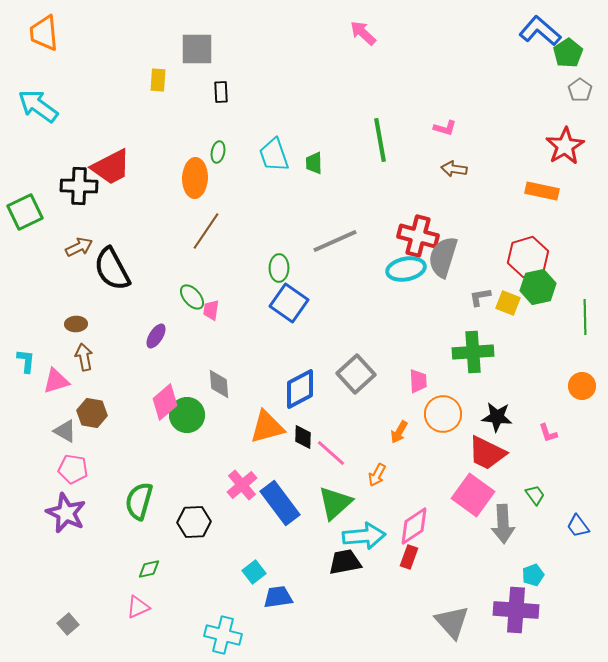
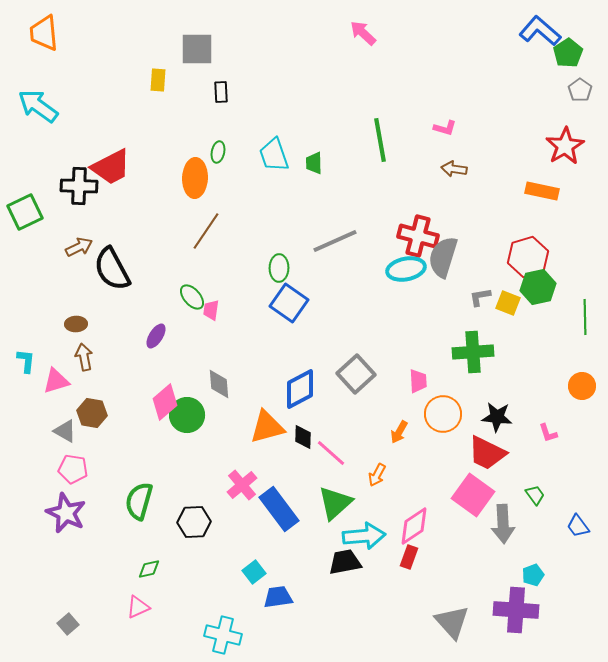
blue rectangle at (280, 503): moved 1 px left, 6 px down
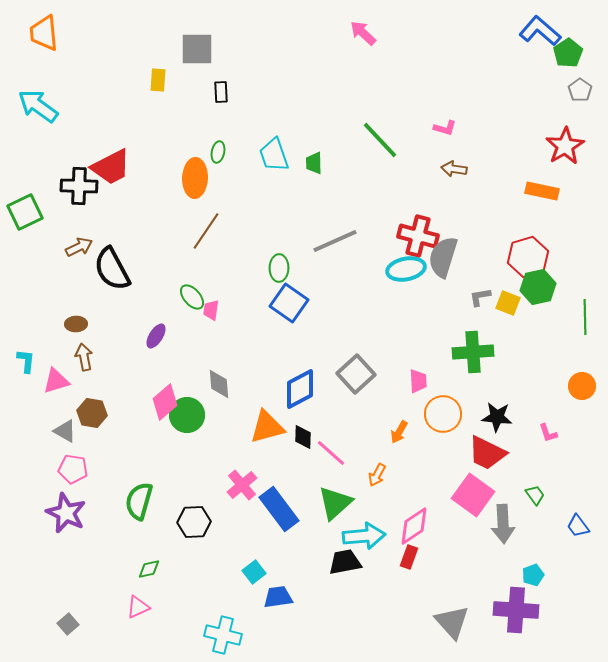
green line at (380, 140): rotated 33 degrees counterclockwise
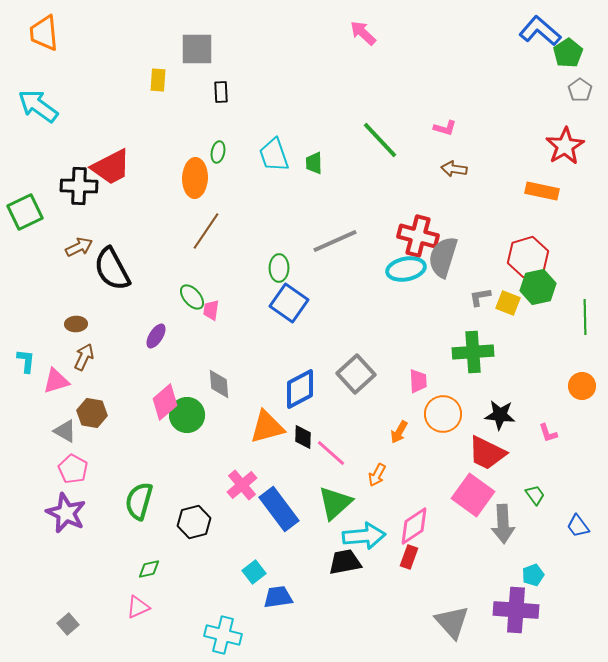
brown arrow at (84, 357): rotated 36 degrees clockwise
black star at (497, 417): moved 3 px right, 2 px up
pink pentagon at (73, 469): rotated 20 degrees clockwise
black hexagon at (194, 522): rotated 12 degrees counterclockwise
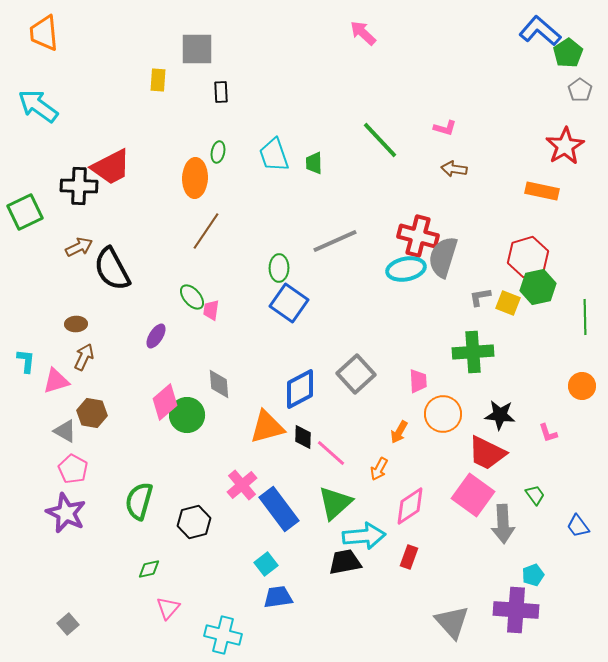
orange arrow at (377, 475): moved 2 px right, 6 px up
pink diamond at (414, 526): moved 4 px left, 20 px up
cyan square at (254, 572): moved 12 px right, 8 px up
pink triangle at (138, 607): moved 30 px right, 1 px down; rotated 25 degrees counterclockwise
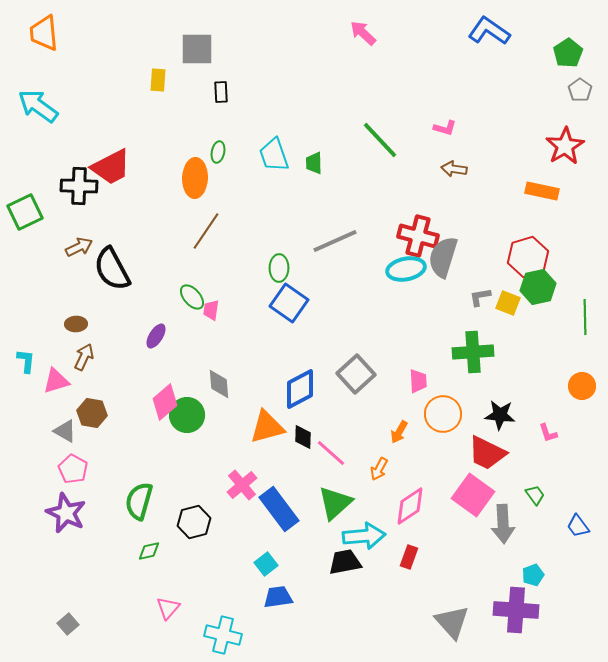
blue L-shape at (540, 31): moved 51 px left; rotated 6 degrees counterclockwise
green diamond at (149, 569): moved 18 px up
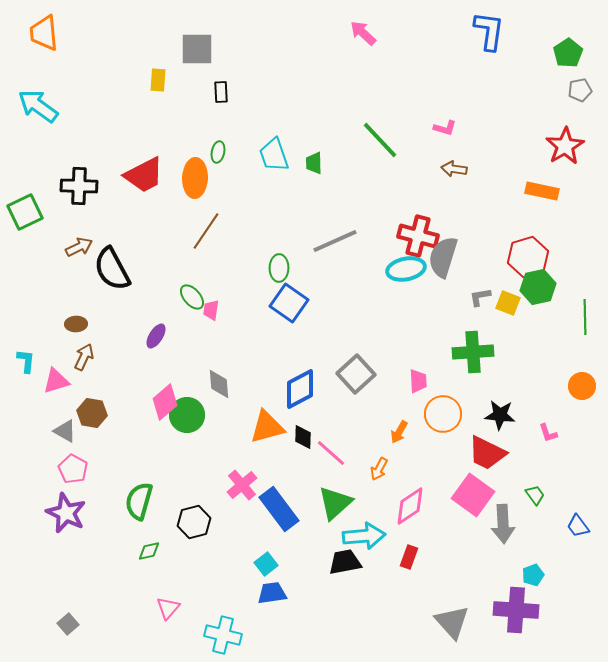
blue L-shape at (489, 31): rotated 63 degrees clockwise
gray pentagon at (580, 90): rotated 25 degrees clockwise
red trapezoid at (111, 167): moved 33 px right, 8 px down
blue trapezoid at (278, 597): moved 6 px left, 4 px up
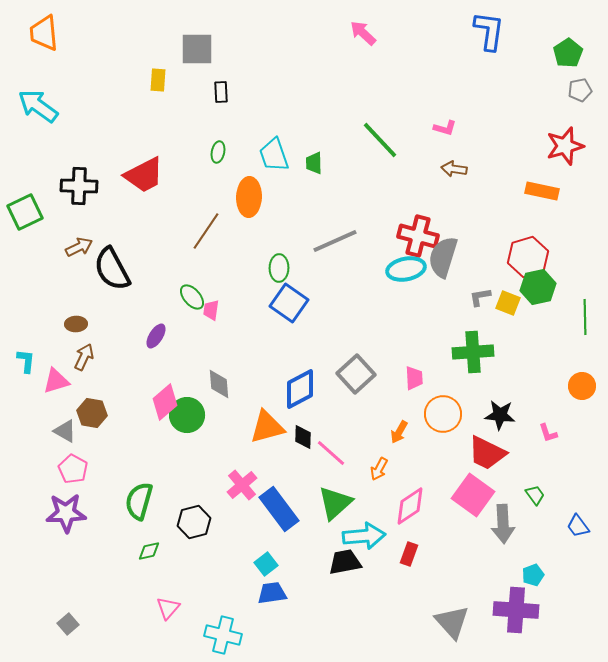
red star at (565, 146): rotated 15 degrees clockwise
orange ellipse at (195, 178): moved 54 px right, 19 px down
pink trapezoid at (418, 381): moved 4 px left, 3 px up
purple star at (66, 513): rotated 27 degrees counterclockwise
red rectangle at (409, 557): moved 3 px up
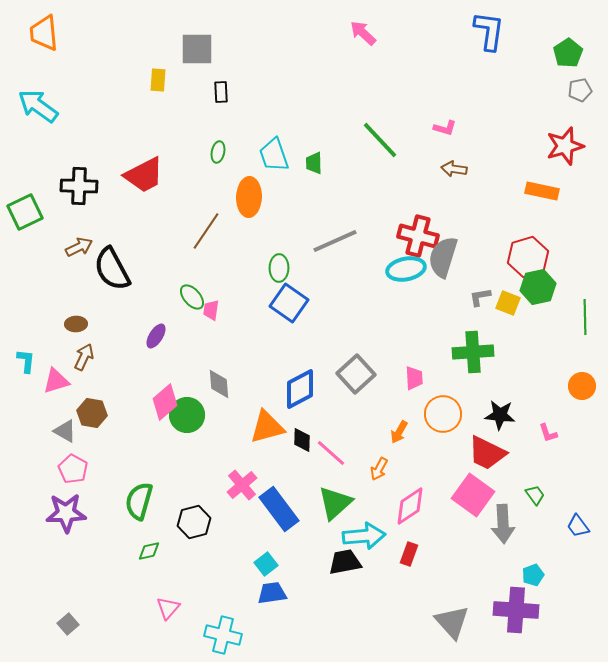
black diamond at (303, 437): moved 1 px left, 3 px down
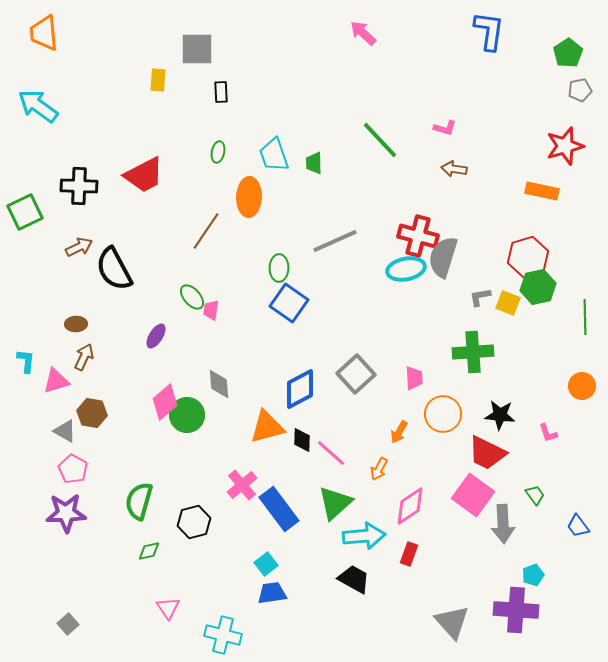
black semicircle at (112, 269): moved 2 px right
black trapezoid at (345, 562): moved 9 px right, 17 px down; rotated 40 degrees clockwise
pink triangle at (168, 608): rotated 15 degrees counterclockwise
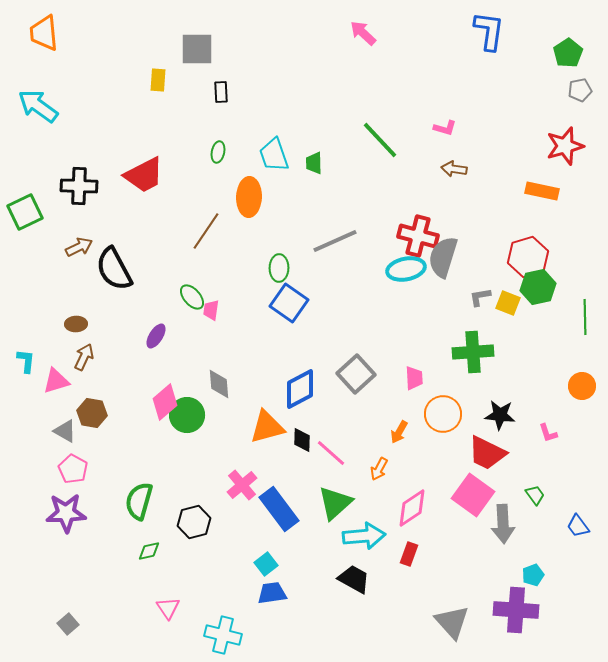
pink diamond at (410, 506): moved 2 px right, 2 px down
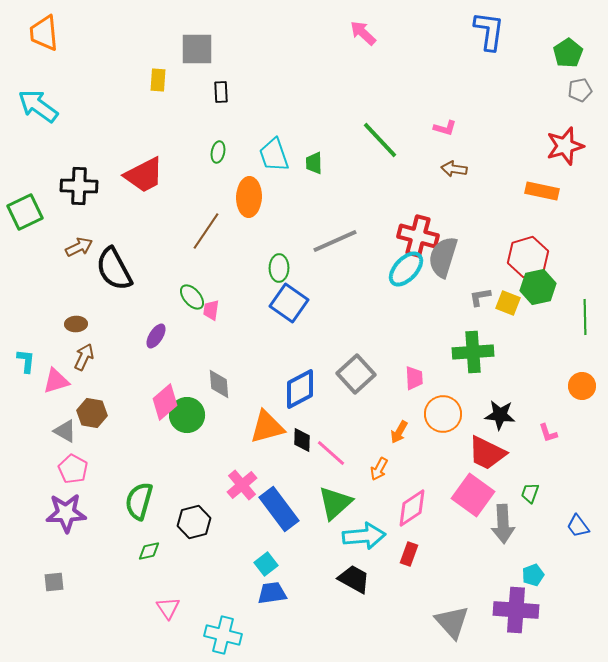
cyan ellipse at (406, 269): rotated 36 degrees counterclockwise
green trapezoid at (535, 495): moved 5 px left, 2 px up; rotated 125 degrees counterclockwise
gray square at (68, 624): moved 14 px left, 42 px up; rotated 35 degrees clockwise
